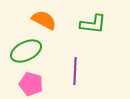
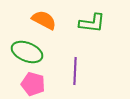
green L-shape: moved 1 px left, 1 px up
green ellipse: moved 1 px right, 1 px down; rotated 48 degrees clockwise
pink pentagon: moved 2 px right
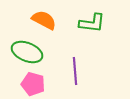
purple line: rotated 8 degrees counterclockwise
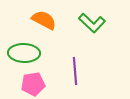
green L-shape: rotated 36 degrees clockwise
green ellipse: moved 3 px left, 1 px down; rotated 20 degrees counterclockwise
pink pentagon: rotated 25 degrees counterclockwise
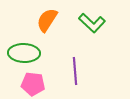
orange semicircle: moved 3 px right; rotated 85 degrees counterclockwise
pink pentagon: rotated 15 degrees clockwise
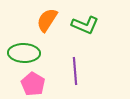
green L-shape: moved 7 px left, 2 px down; rotated 20 degrees counterclockwise
pink pentagon: rotated 25 degrees clockwise
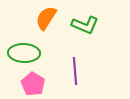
orange semicircle: moved 1 px left, 2 px up
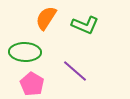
green ellipse: moved 1 px right, 1 px up
purple line: rotated 44 degrees counterclockwise
pink pentagon: moved 1 px left
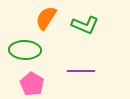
green ellipse: moved 2 px up
purple line: moved 6 px right; rotated 40 degrees counterclockwise
